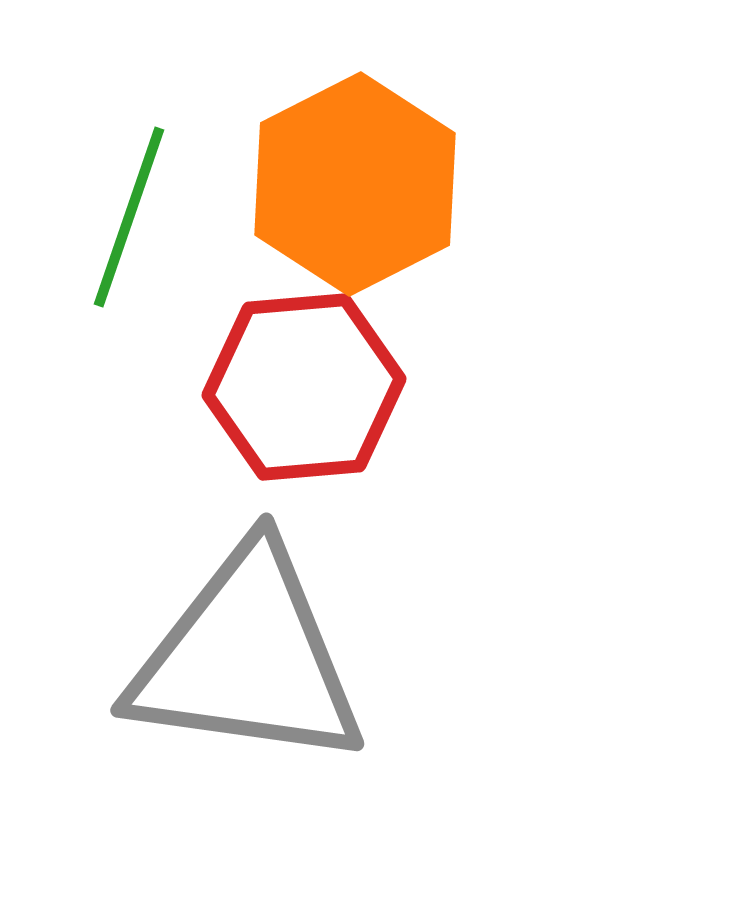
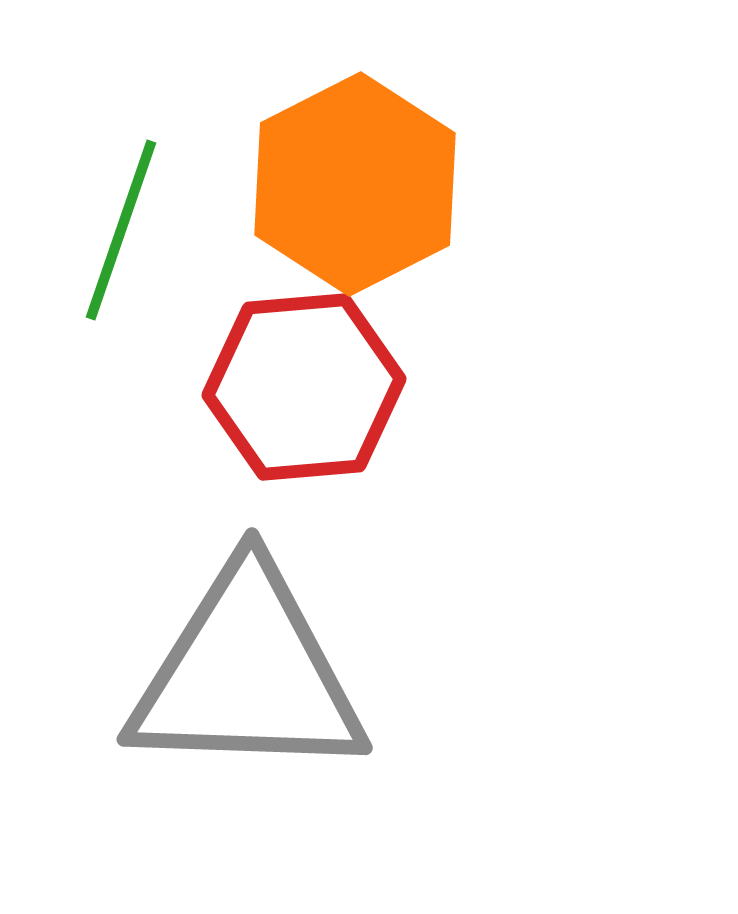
green line: moved 8 px left, 13 px down
gray triangle: moved 16 px down; rotated 6 degrees counterclockwise
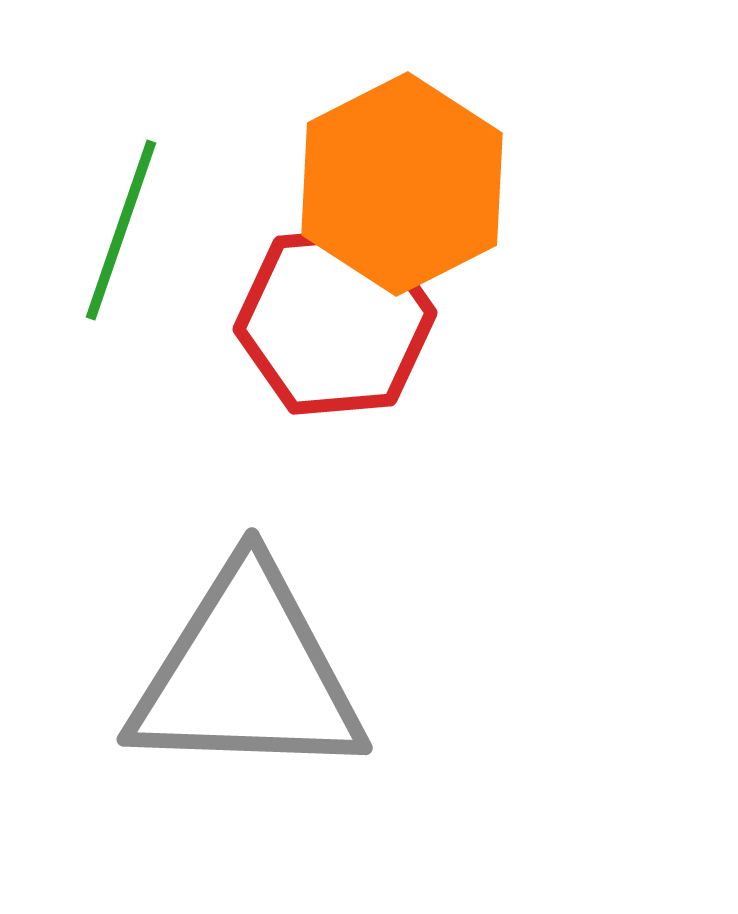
orange hexagon: moved 47 px right
red hexagon: moved 31 px right, 66 px up
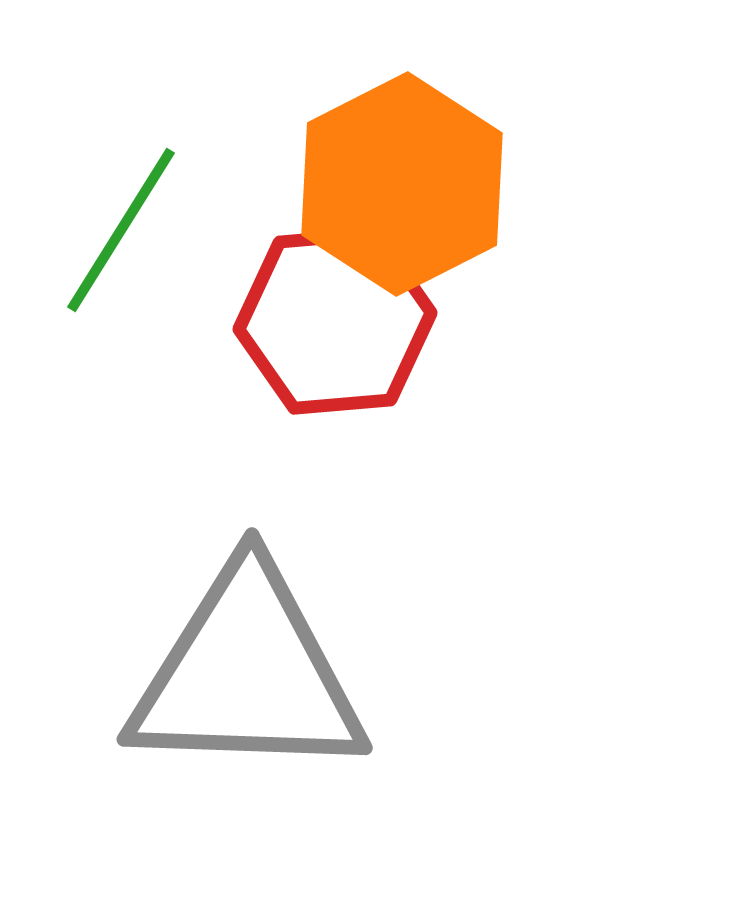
green line: rotated 13 degrees clockwise
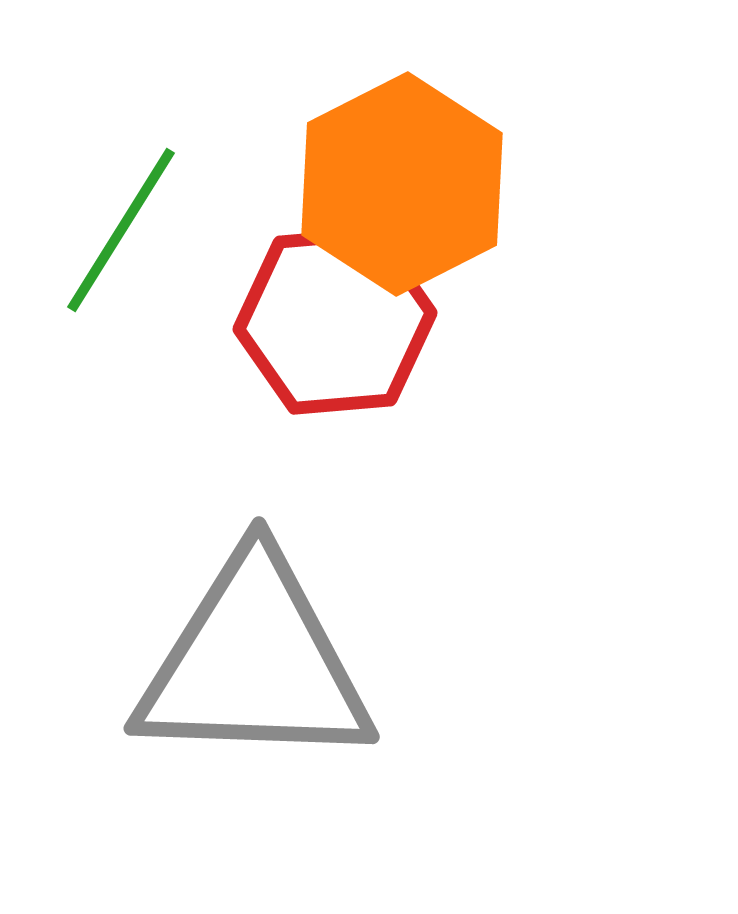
gray triangle: moved 7 px right, 11 px up
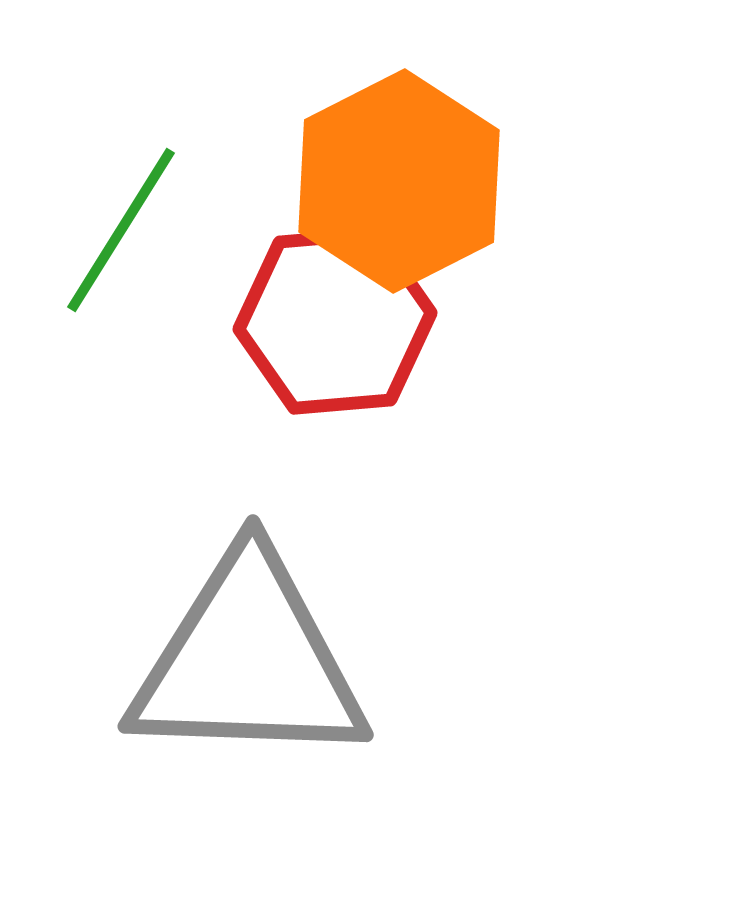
orange hexagon: moved 3 px left, 3 px up
gray triangle: moved 6 px left, 2 px up
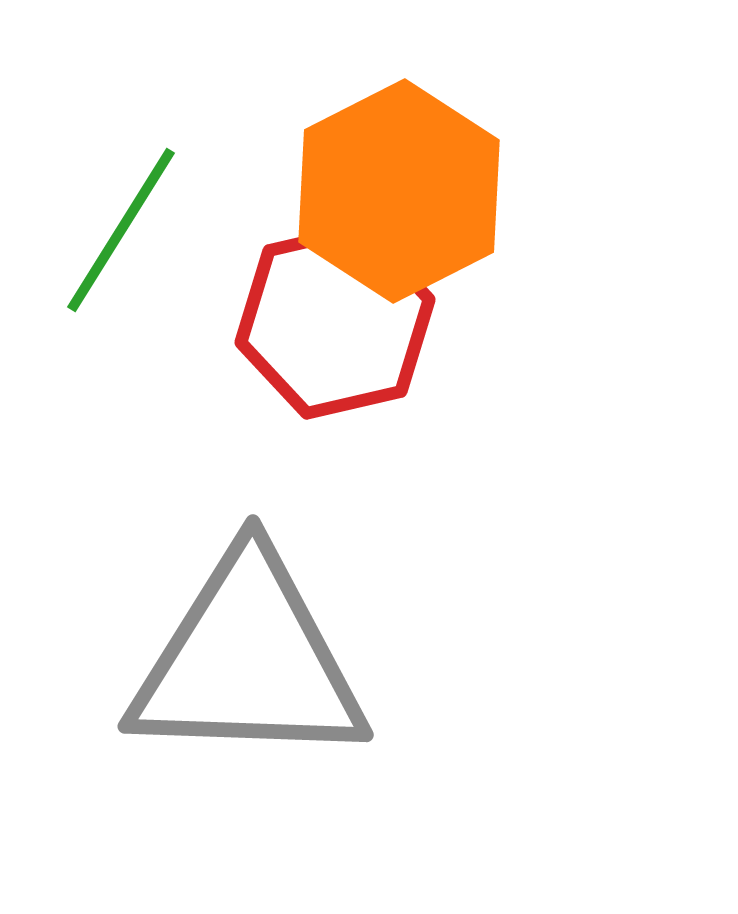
orange hexagon: moved 10 px down
red hexagon: rotated 8 degrees counterclockwise
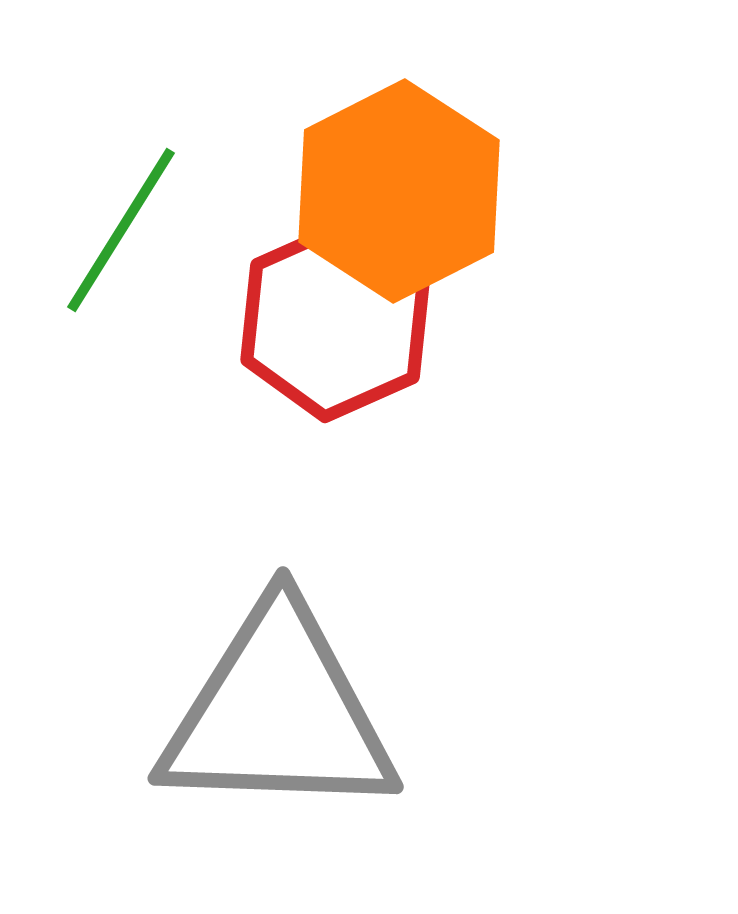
red hexagon: rotated 11 degrees counterclockwise
gray triangle: moved 30 px right, 52 px down
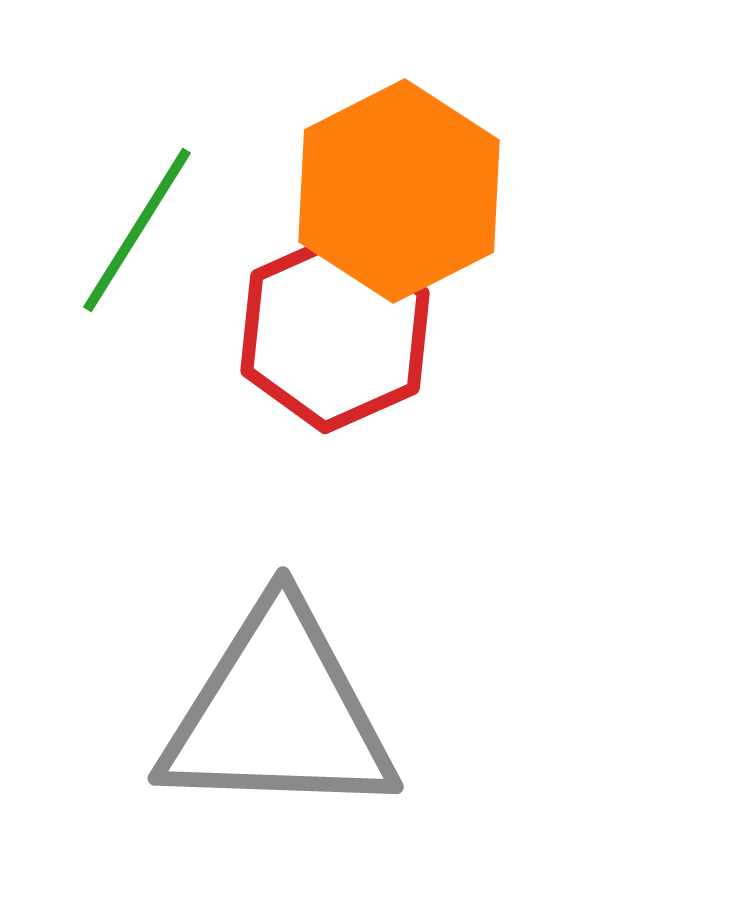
green line: moved 16 px right
red hexagon: moved 11 px down
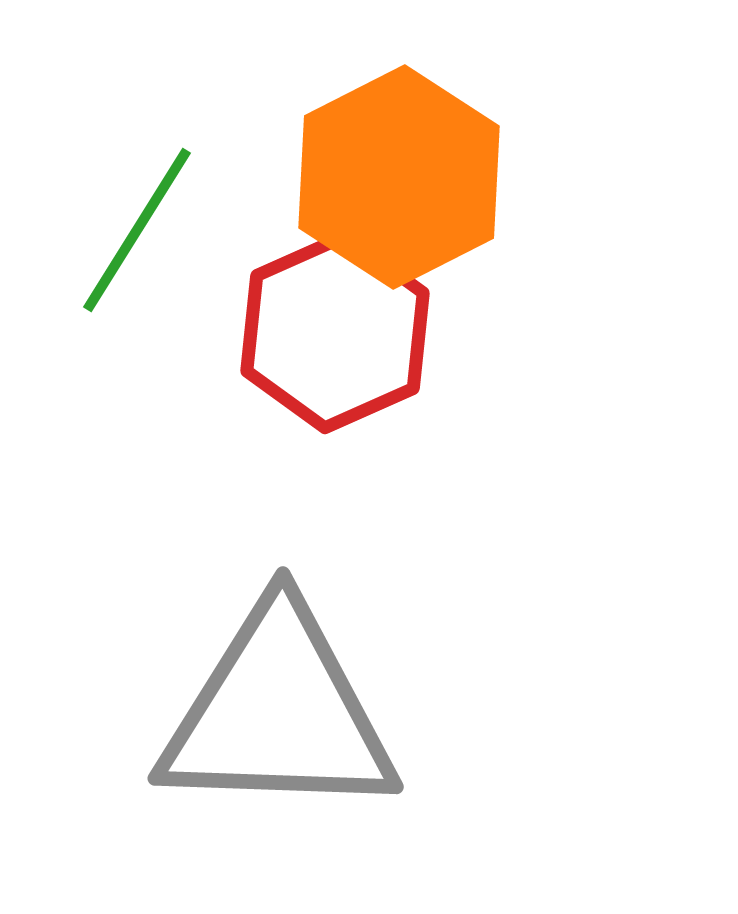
orange hexagon: moved 14 px up
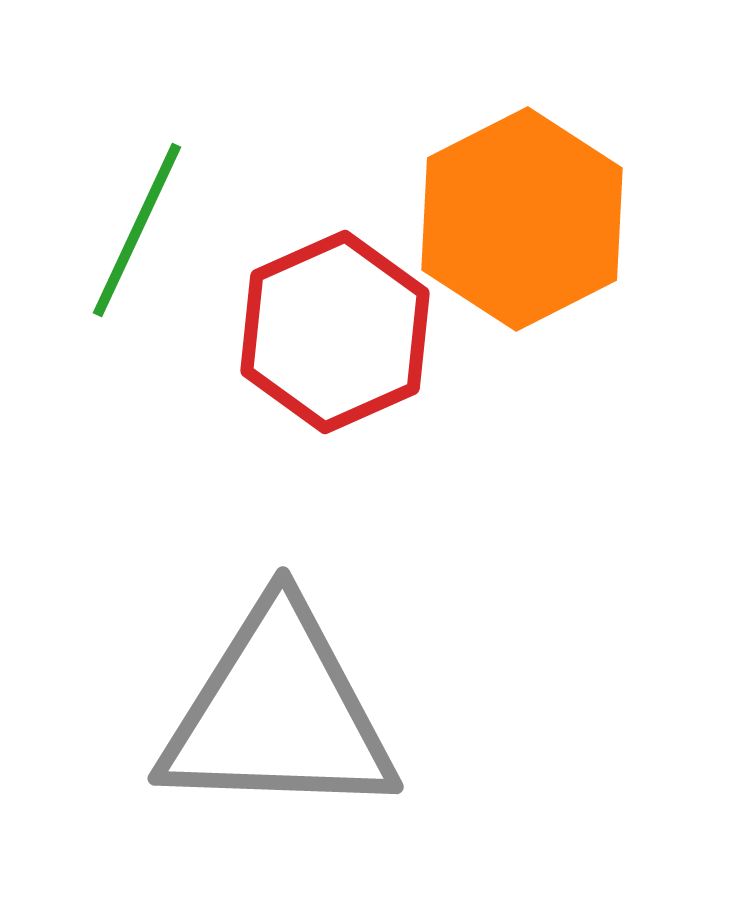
orange hexagon: moved 123 px right, 42 px down
green line: rotated 7 degrees counterclockwise
